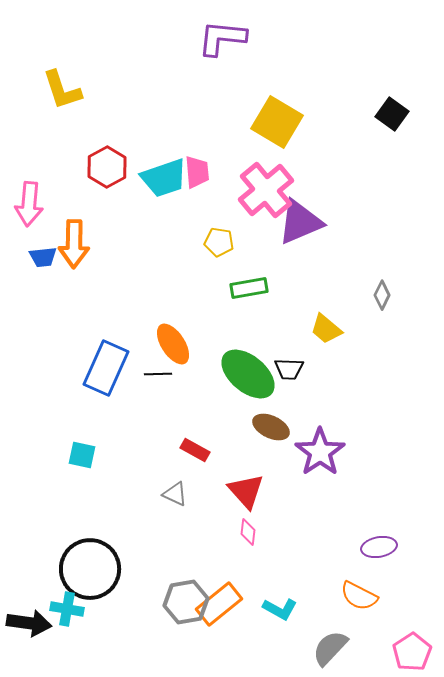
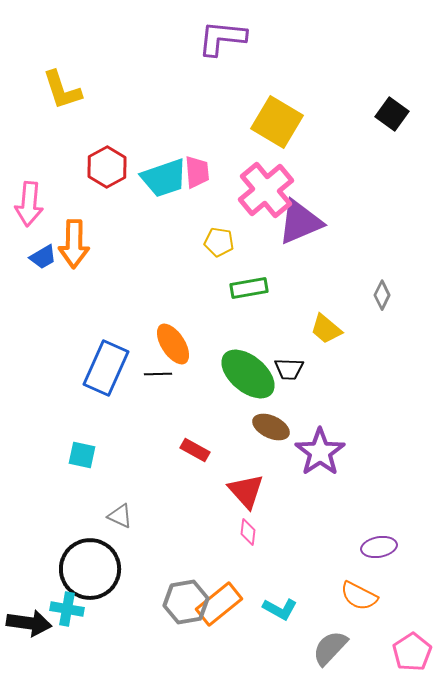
blue trapezoid: rotated 24 degrees counterclockwise
gray triangle: moved 55 px left, 22 px down
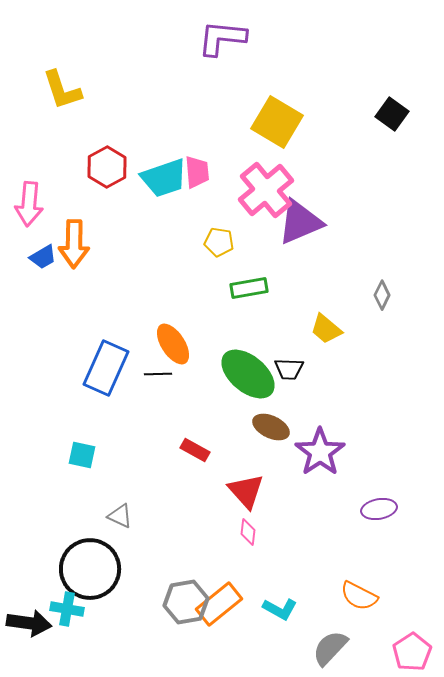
purple ellipse: moved 38 px up
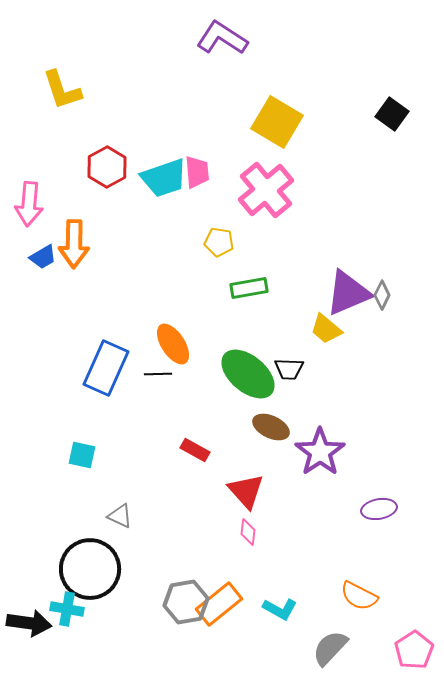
purple L-shape: rotated 27 degrees clockwise
purple triangle: moved 48 px right, 71 px down
pink pentagon: moved 2 px right, 2 px up
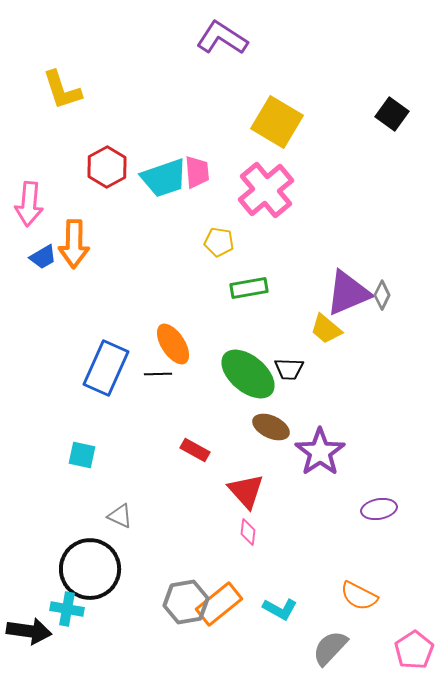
black arrow: moved 8 px down
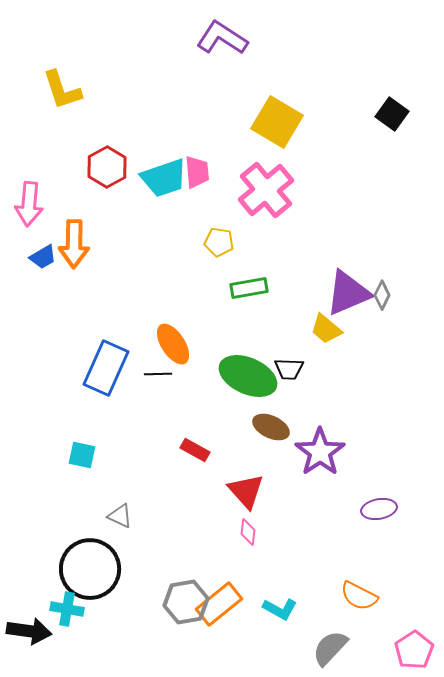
green ellipse: moved 2 px down; rotated 16 degrees counterclockwise
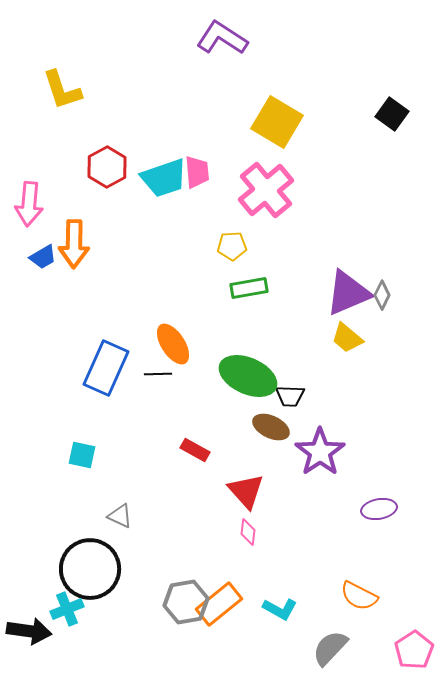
yellow pentagon: moved 13 px right, 4 px down; rotated 12 degrees counterclockwise
yellow trapezoid: moved 21 px right, 9 px down
black trapezoid: moved 1 px right, 27 px down
cyan cross: rotated 32 degrees counterclockwise
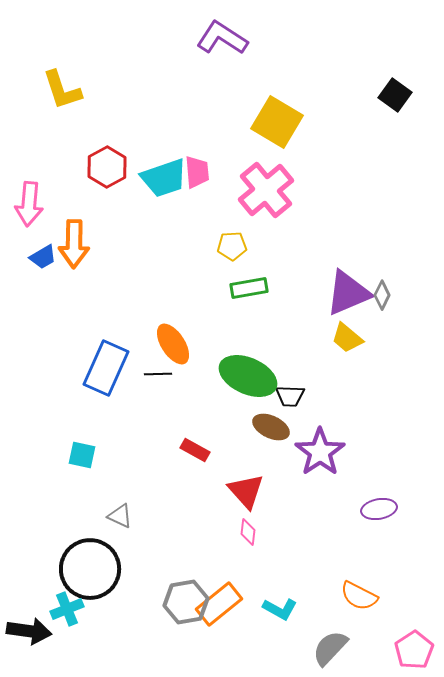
black square: moved 3 px right, 19 px up
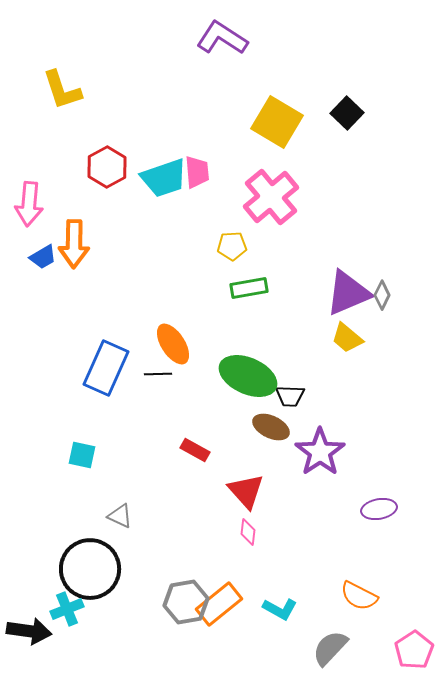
black square: moved 48 px left, 18 px down; rotated 8 degrees clockwise
pink cross: moved 5 px right, 7 px down
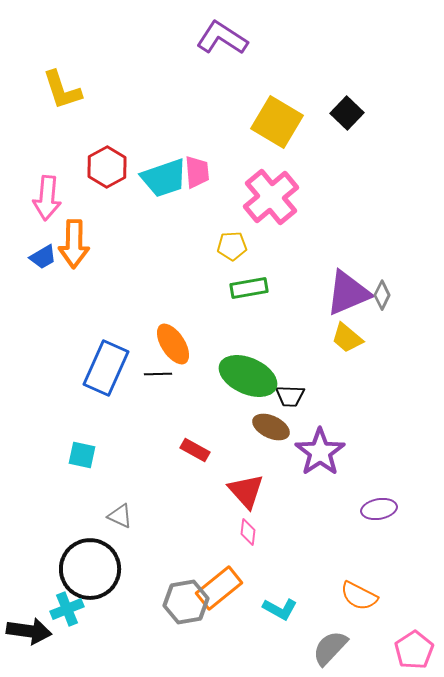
pink arrow: moved 18 px right, 6 px up
orange rectangle: moved 16 px up
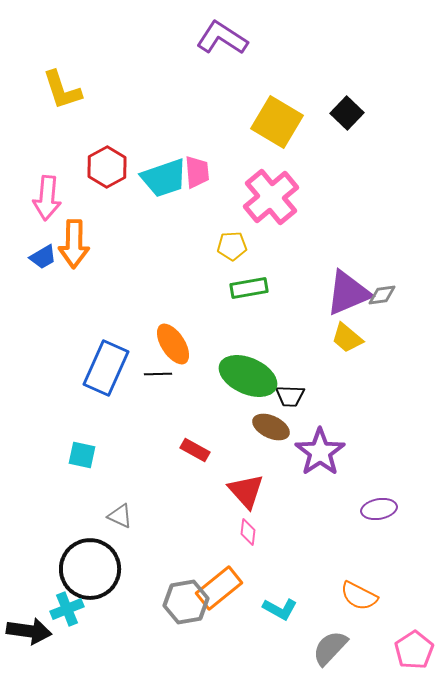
gray diamond: rotated 56 degrees clockwise
